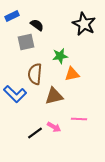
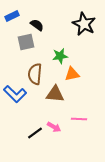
brown triangle: moved 1 px right, 2 px up; rotated 18 degrees clockwise
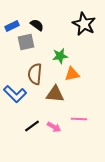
blue rectangle: moved 10 px down
black line: moved 3 px left, 7 px up
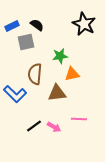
brown triangle: moved 2 px right, 1 px up; rotated 12 degrees counterclockwise
black line: moved 2 px right
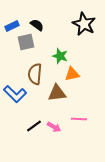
green star: rotated 28 degrees clockwise
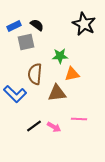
blue rectangle: moved 2 px right
green star: rotated 21 degrees counterclockwise
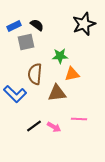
black star: rotated 25 degrees clockwise
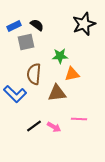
brown semicircle: moved 1 px left
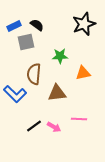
orange triangle: moved 11 px right, 1 px up
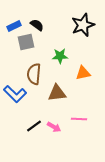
black star: moved 1 px left, 1 px down
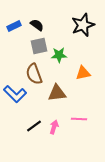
gray square: moved 13 px right, 4 px down
green star: moved 1 px left, 1 px up
brown semicircle: rotated 25 degrees counterclockwise
pink arrow: rotated 104 degrees counterclockwise
